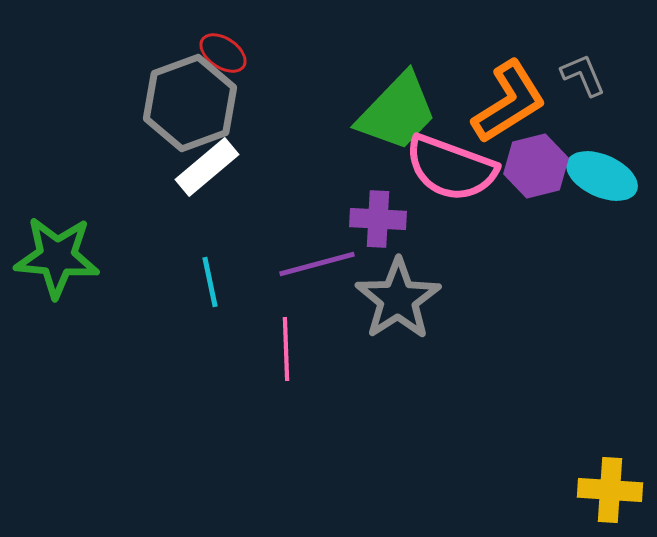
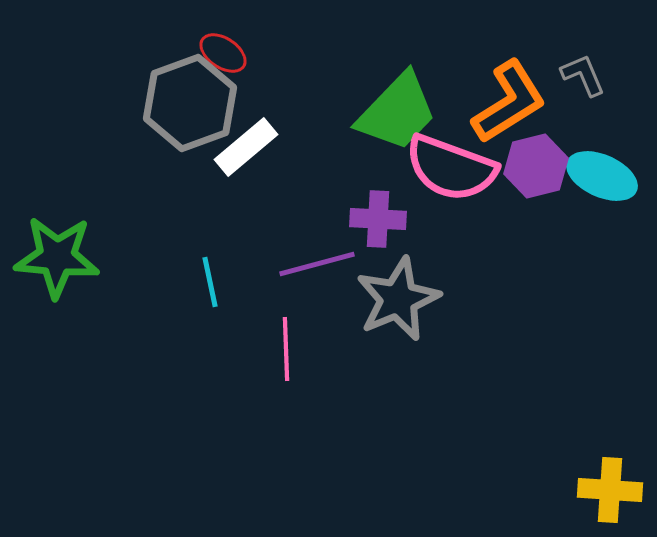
white rectangle: moved 39 px right, 20 px up
gray star: rotated 10 degrees clockwise
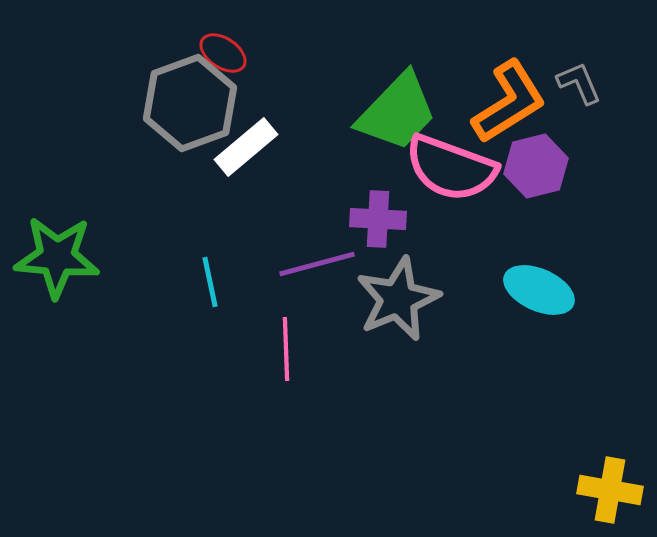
gray L-shape: moved 4 px left, 8 px down
cyan ellipse: moved 63 px left, 114 px down
yellow cross: rotated 6 degrees clockwise
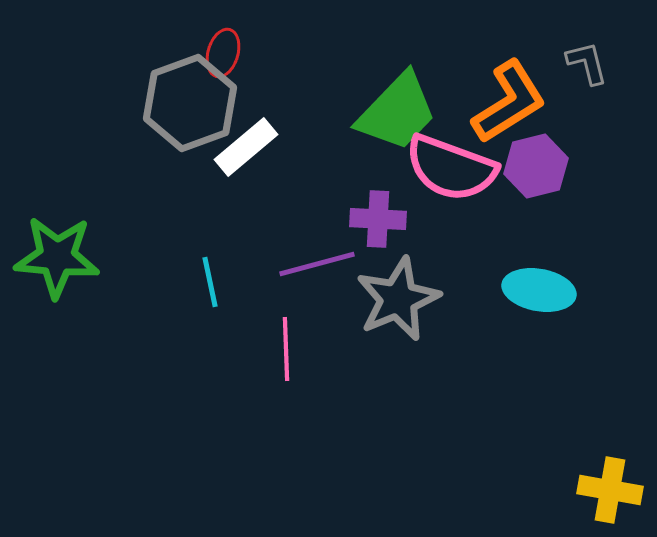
red ellipse: rotated 72 degrees clockwise
gray L-shape: moved 8 px right, 20 px up; rotated 9 degrees clockwise
cyan ellipse: rotated 14 degrees counterclockwise
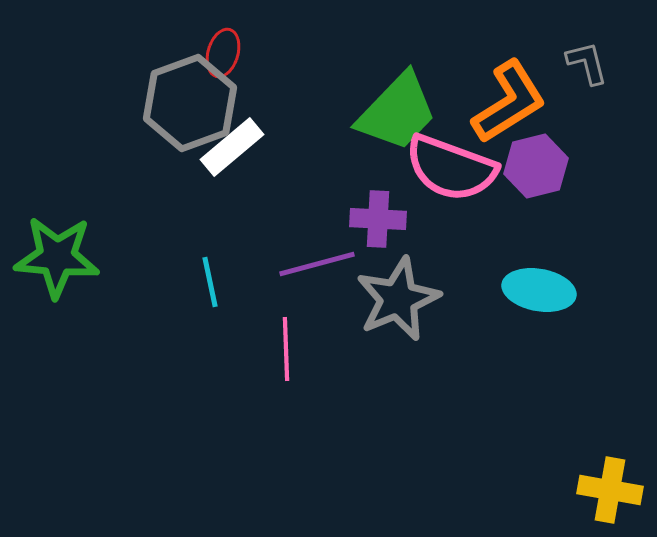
white rectangle: moved 14 px left
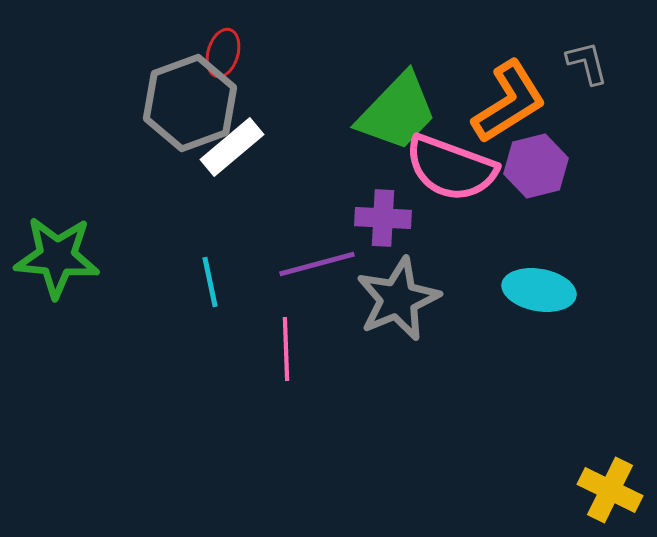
purple cross: moved 5 px right, 1 px up
yellow cross: rotated 16 degrees clockwise
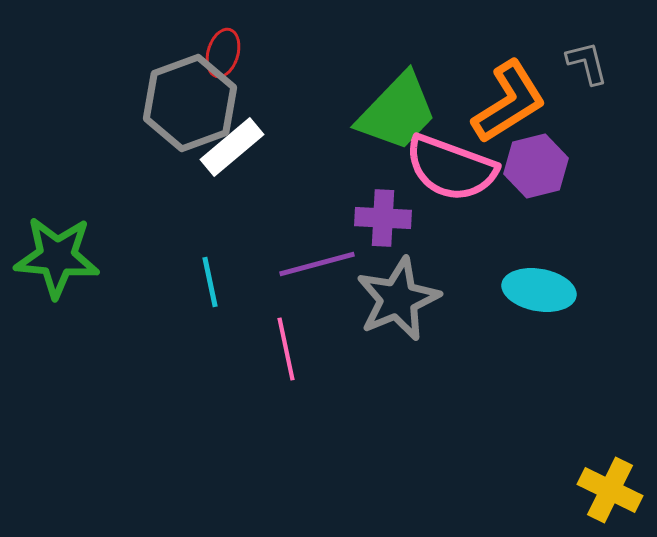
pink line: rotated 10 degrees counterclockwise
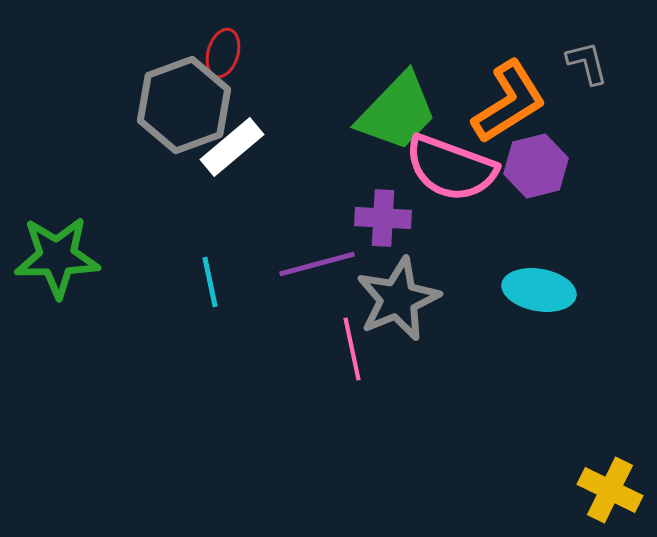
gray hexagon: moved 6 px left, 2 px down
green star: rotated 6 degrees counterclockwise
pink line: moved 66 px right
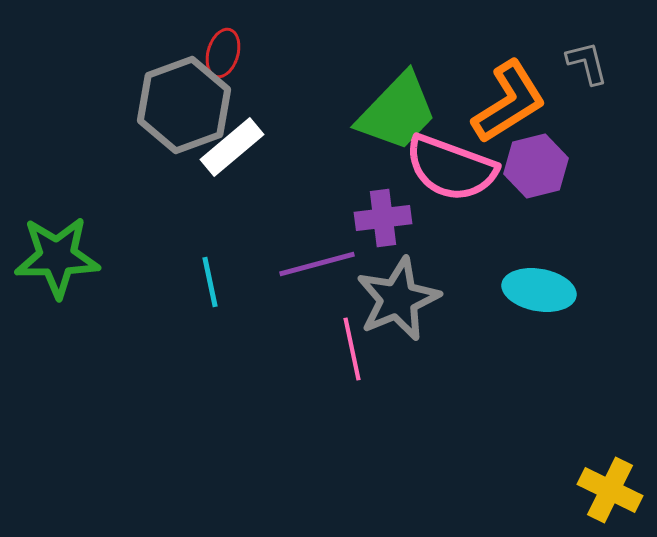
purple cross: rotated 10 degrees counterclockwise
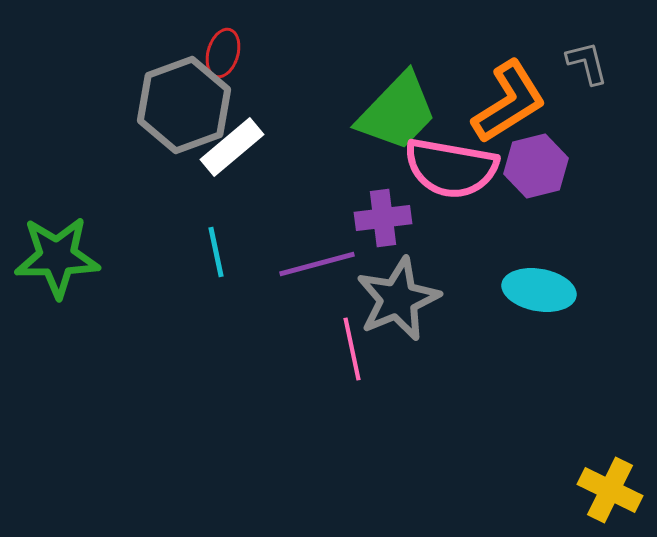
pink semicircle: rotated 10 degrees counterclockwise
cyan line: moved 6 px right, 30 px up
